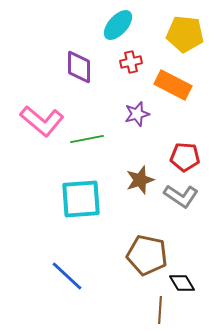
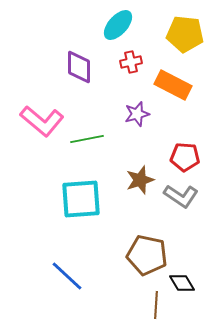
brown line: moved 4 px left, 5 px up
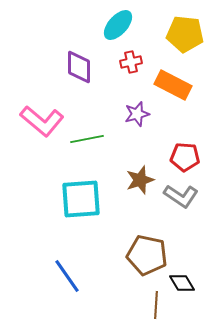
blue line: rotated 12 degrees clockwise
